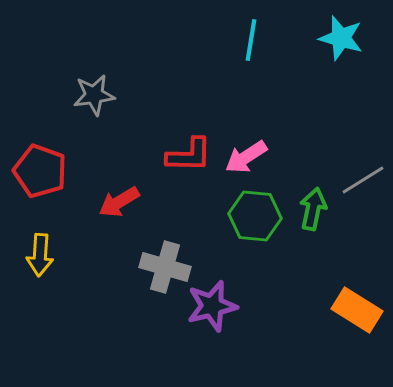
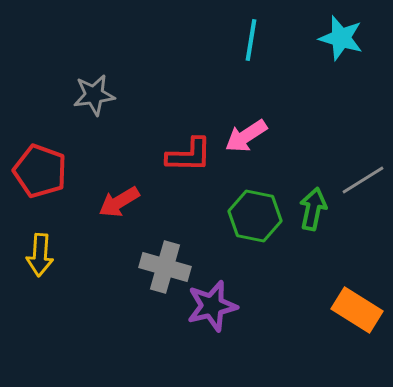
pink arrow: moved 21 px up
green hexagon: rotated 6 degrees clockwise
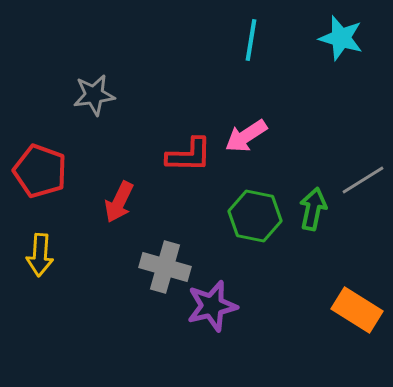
red arrow: rotated 33 degrees counterclockwise
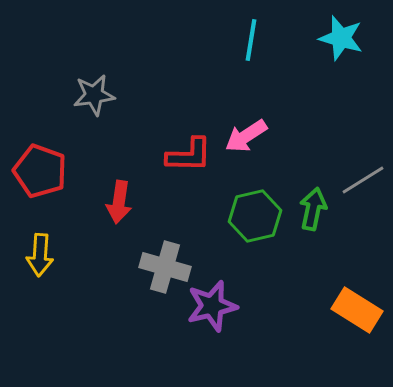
red arrow: rotated 18 degrees counterclockwise
green hexagon: rotated 24 degrees counterclockwise
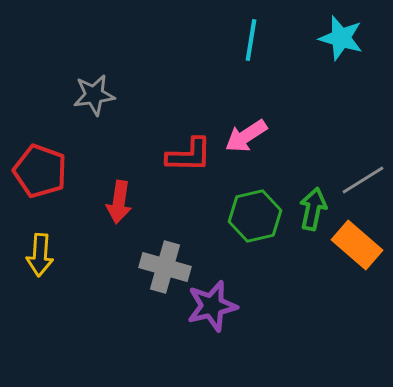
orange rectangle: moved 65 px up; rotated 9 degrees clockwise
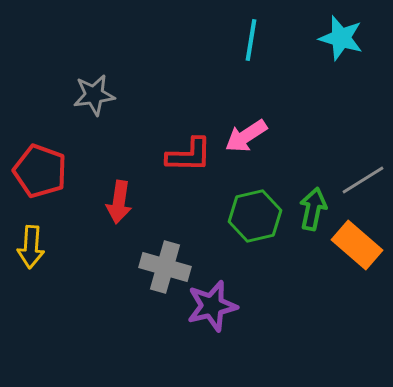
yellow arrow: moved 9 px left, 8 px up
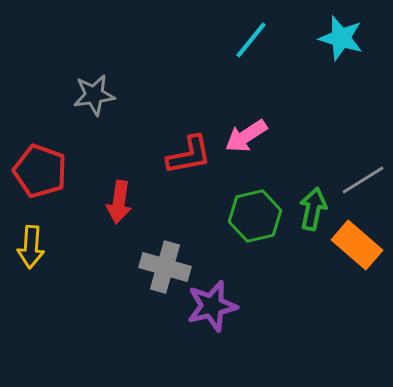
cyan line: rotated 30 degrees clockwise
red L-shape: rotated 12 degrees counterclockwise
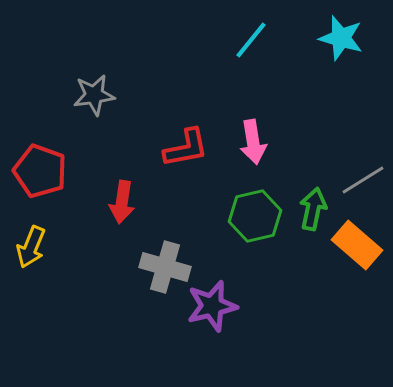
pink arrow: moved 7 px right, 6 px down; rotated 66 degrees counterclockwise
red L-shape: moved 3 px left, 7 px up
red arrow: moved 3 px right
yellow arrow: rotated 18 degrees clockwise
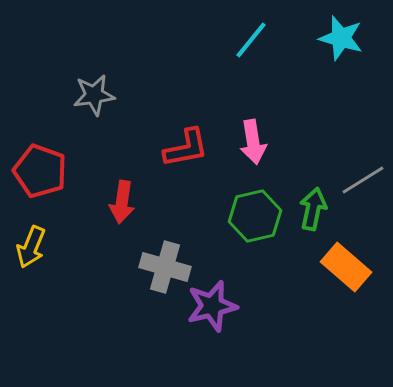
orange rectangle: moved 11 px left, 22 px down
